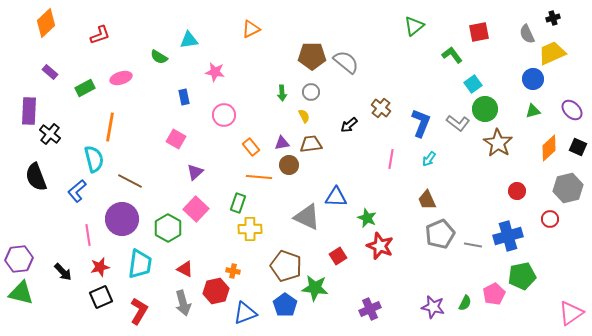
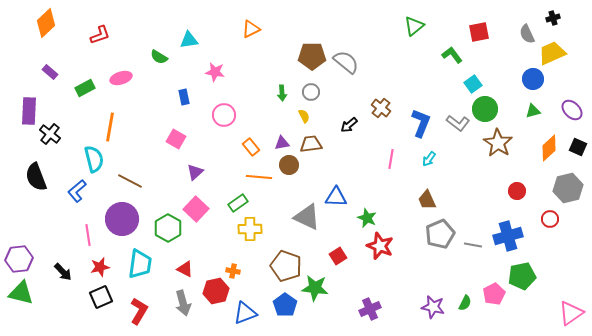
green rectangle at (238, 203): rotated 36 degrees clockwise
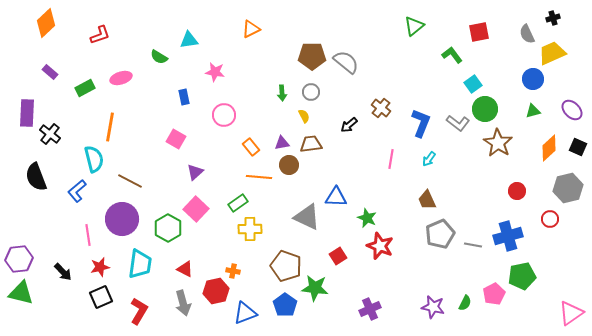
purple rectangle at (29, 111): moved 2 px left, 2 px down
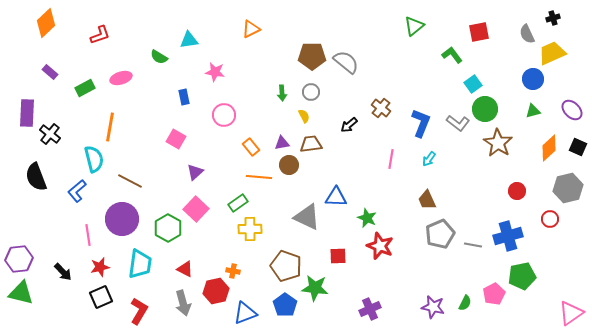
red square at (338, 256): rotated 30 degrees clockwise
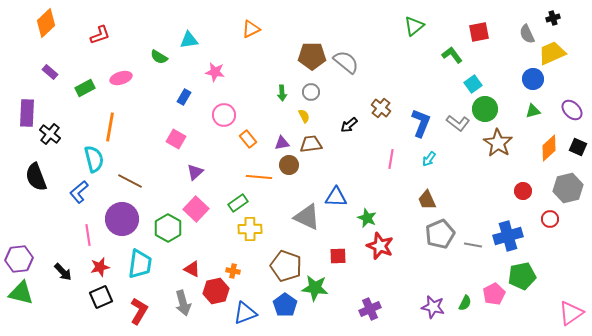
blue rectangle at (184, 97): rotated 42 degrees clockwise
orange rectangle at (251, 147): moved 3 px left, 8 px up
blue L-shape at (77, 191): moved 2 px right, 1 px down
red circle at (517, 191): moved 6 px right
red triangle at (185, 269): moved 7 px right
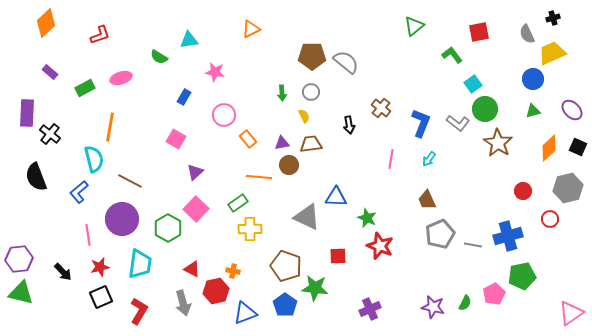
black arrow at (349, 125): rotated 60 degrees counterclockwise
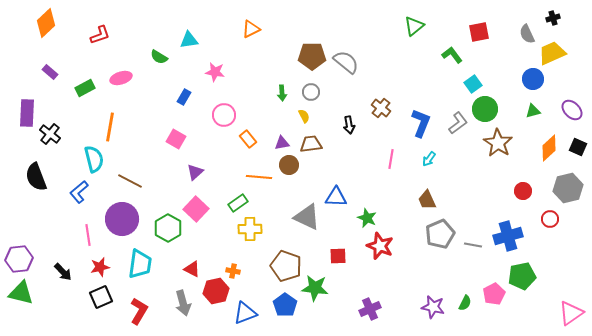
gray L-shape at (458, 123): rotated 75 degrees counterclockwise
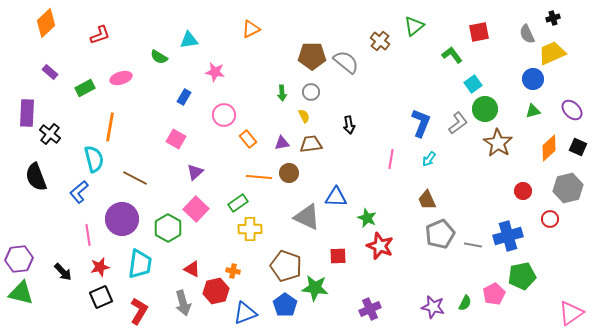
brown cross at (381, 108): moved 1 px left, 67 px up
brown circle at (289, 165): moved 8 px down
brown line at (130, 181): moved 5 px right, 3 px up
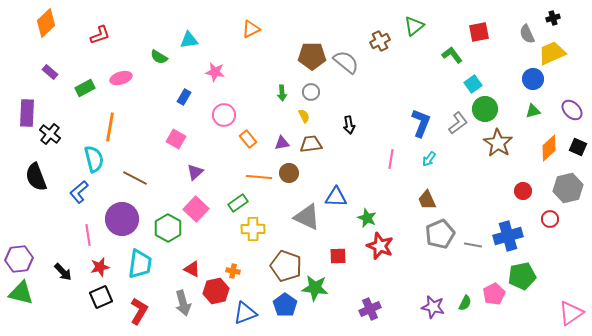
brown cross at (380, 41): rotated 24 degrees clockwise
yellow cross at (250, 229): moved 3 px right
